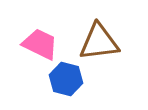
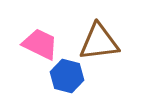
blue hexagon: moved 1 px right, 3 px up
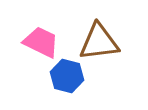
pink trapezoid: moved 1 px right, 2 px up
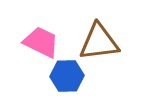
blue hexagon: rotated 16 degrees counterclockwise
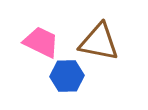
brown triangle: rotated 18 degrees clockwise
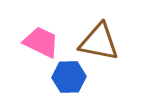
blue hexagon: moved 2 px right, 1 px down
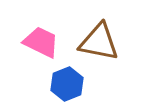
blue hexagon: moved 2 px left, 7 px down; rotated 20 degrees counterclockwise
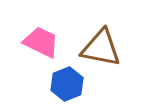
brown triangle: moved 2 px right, 6 px down
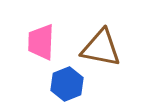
pink trapezoid: rotated 114 degrees counterclockwise
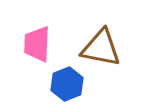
pink trapezoid: moved 4 px left, 2 px down
